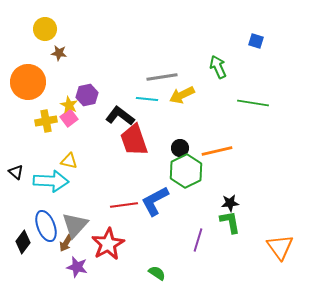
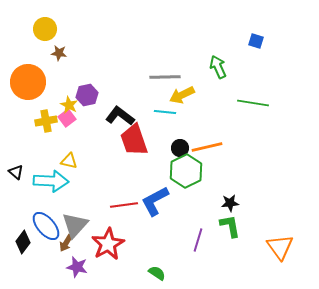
gray line: moved 3 px right; rotated 8 degrees clockwise
cyan line: moved 18 px right, 13 px down
pink square: moved 2 px left
orange line: moved 10 px left, 4 px up
green L-shape: moved 4 px down
blue ellipse: rotated 20 degrees counterclockwise
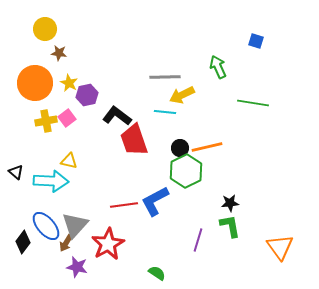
orange circle: moved 7 px right, 1 px down
yellow star: moved 22 px up
black L-shape: moved 3 px left
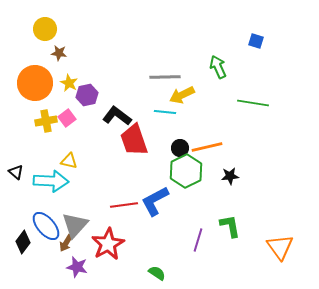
black star: moved 27 px up
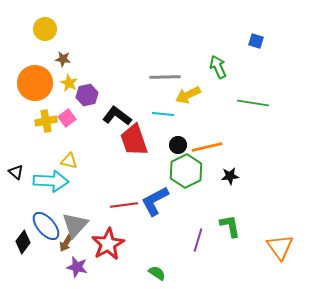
brown star: moved 4 px right, 6 px down
yellow arrow: moved 6 px right
cyan line: moved 2 px left, 2 px down
black circle: moved 2 px left, 3 px up
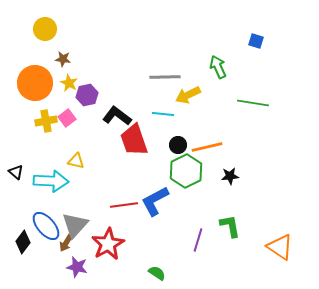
yellow triangle: moved 7 px right
orange triangle: rotated 20 degrees counterclockwise
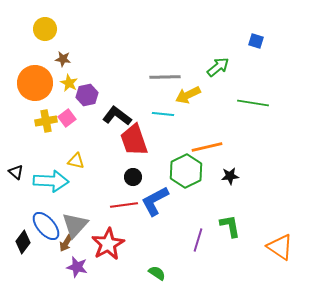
green arrow: rotated 75 degrees clockwise
black circle: moved 45 px left, 32 px down
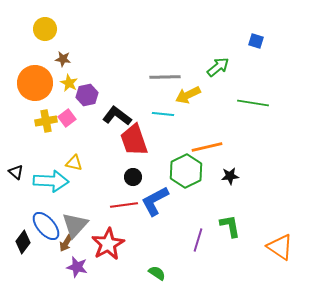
yellow triangle: moved 2 px left, 2 px down
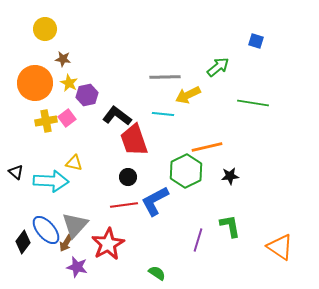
black circle: moved 5 px left
blue ellipse: moved 4 px down
